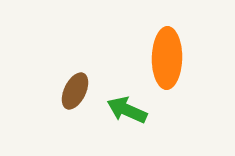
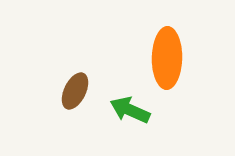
green arrow: moved 3 px right
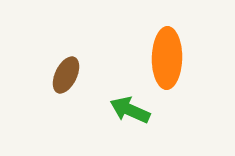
brown ellipse: moved 9 px left, 16 px up
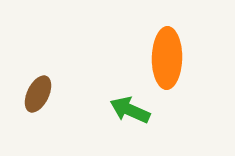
brown ellipse: moved 28 px left, 19 px down
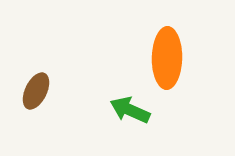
brown ellipse: moved 2 px left, 3 px up
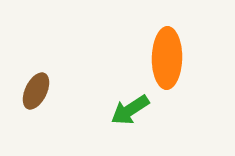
green arrow: rotated 57 degrees counterclockwise
